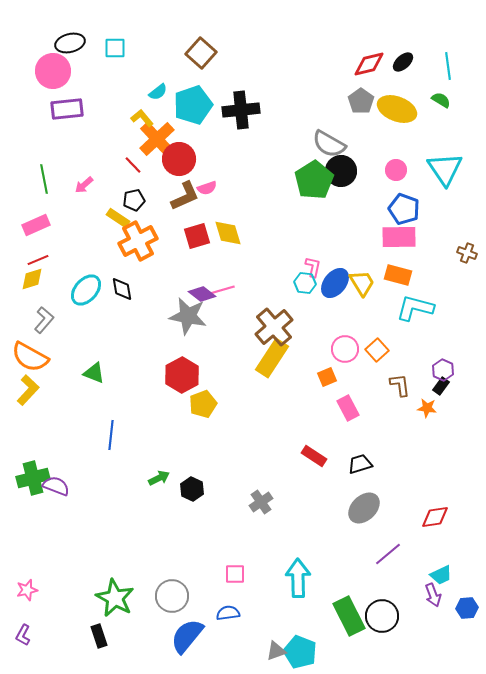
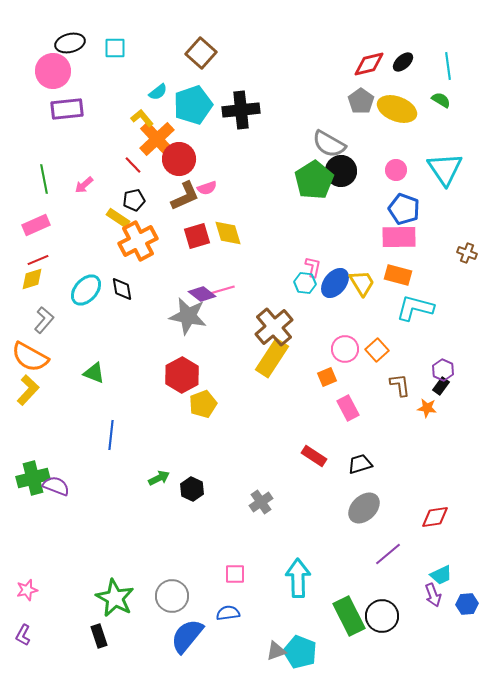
blue hexagon at (467, 608): moved 4 px up
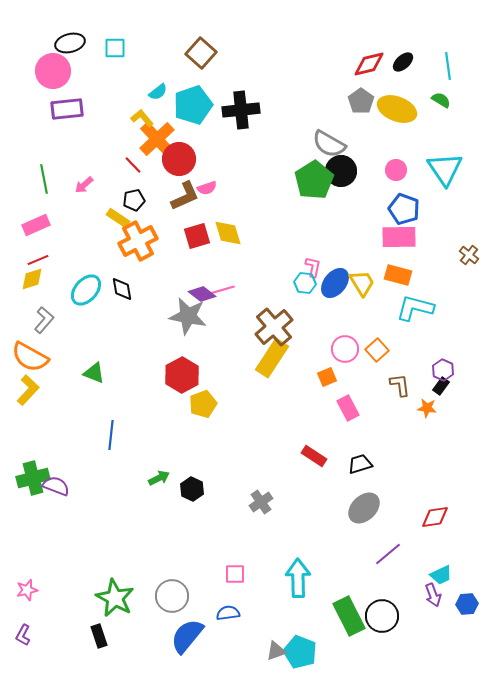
brown cross at (467, 253): moved 2 px right, 2 px down; rotated 18 degrees clockwise
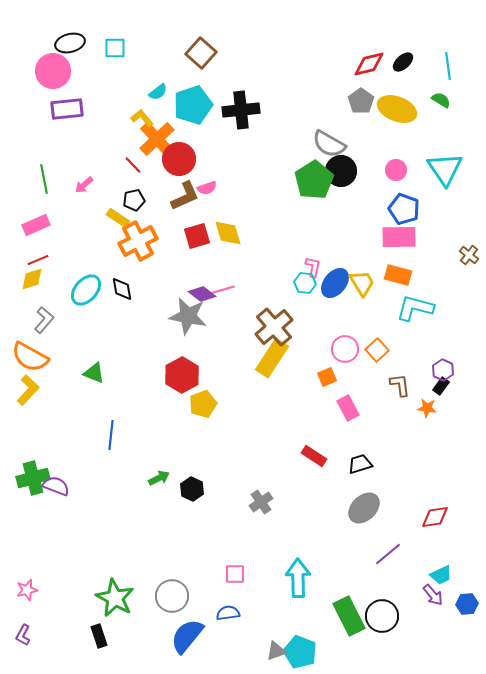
purple arrow at (433, 595): rotated 20 degrees counterclockwise
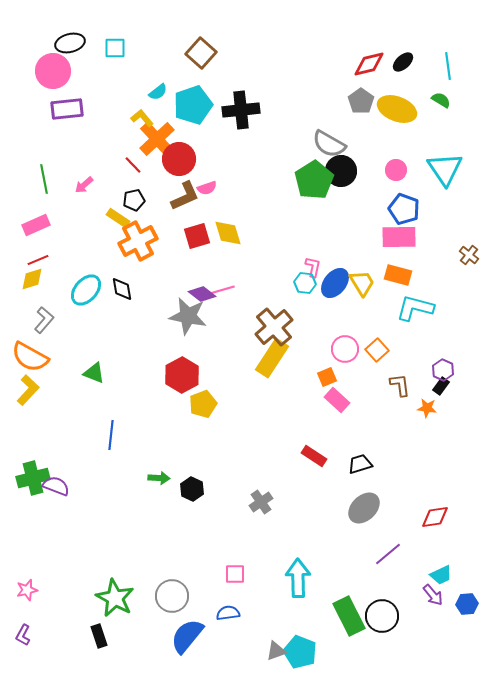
pink rectangle at (348, 408): moved 11 px left, 8 px up; rotated 20 degrees counterclockwise
green arrow at (159, 478): rotated 30 degrees clockwise
